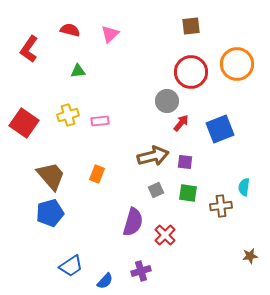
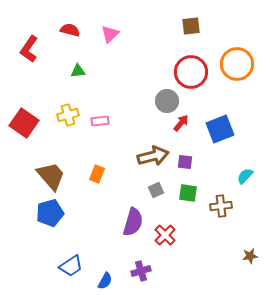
cyan semicircle: moved 1 px right, 11 px up; rotated 36 degrees clockwise
blue semicircle: rotated 12 degrees counterclockwise
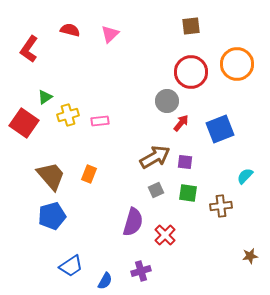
green triangle: moved 33 px left, 26 px down; rotated 28 degrees counterclockwise
brown arrow: moved 2 px right, 1 px down; rotated 16 degrees counterclockwise
orange rectangle: moved 8 px left
blue pentagon: moved 2 px right, 3 px down
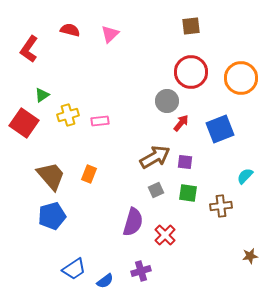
orange circle: moved 4 px right, 14 px down
green triangle: moved 3 px left, 2 px up
blue trapezoid: moved 3 px right, 3 px down
blue semicircle: rotated 24 degrees clockwise
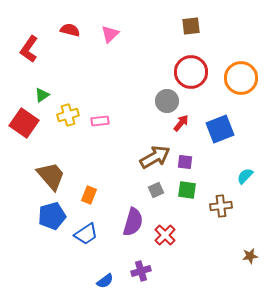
orange rectangle: moved 21 px down
green square: moved 1 px left, 3 px up
blue trapezoid: moved 12 px right, 35 px up
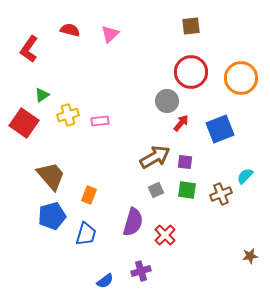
brown cross: moved 12 px up; rotated 15 degrees counterclockwise
blue trapezoid: rotated 40 degrees counterclockwise
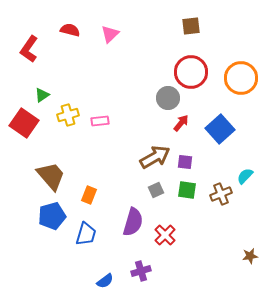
gray circle: moved 1 px right, 3 px up
blue square: rotated 20 degrees counterclockwise
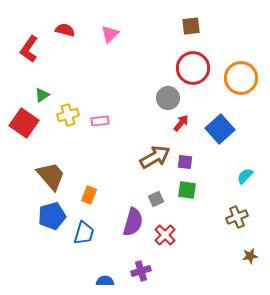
red semicircle: moved 5 px left
red circle: moved 2 px right, 4 px up
gray square: moved 9 px down
brown cross: moved 16 px right, 23 px down
blue trapezoid: moved 2 px left, 1 px up
blue semicircle: rotated 144 degrees counterclockwise
